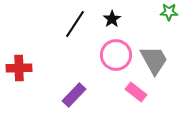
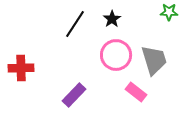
gray trapezoid: rotated 12 degrees clockwise
red cross: moved 2 px right
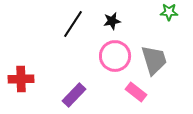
black star: moved 2 px down; rotated 24 degrees clockwise
black line: moved 2 px left
pink circle: moved 1 px left, 1 px down
red cross: moved 11 px down
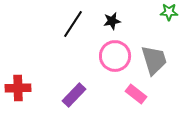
red cross: moved 3 px left, 9 px down
pink rectangle: moved 2 px down
